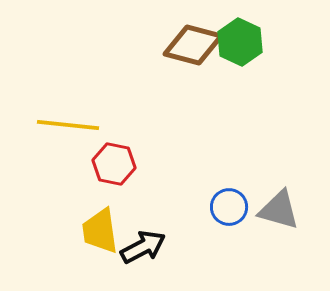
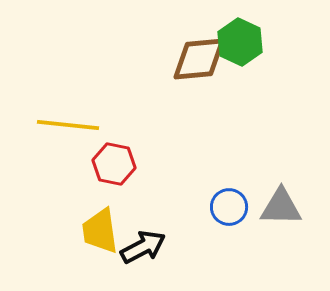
brown diamond: moved 6 px right, 14 px down; rotated 20 degrees counterclockwise
gray triangle: moved 2 px right, 3 px up; rotated 15 degrees counterclockwise
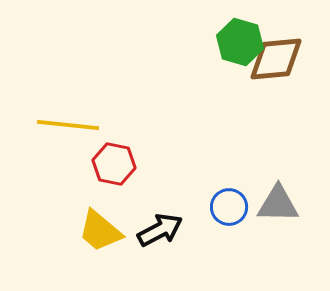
green hexagon: rotated 9 degrees counterclockwise
brown diamond: moved 77 px right
gray triangle: moved 3 px left, 3 px up
yellow trapezoid: rotated 42 degrees counterclockwise
black arrow: moved 17 px right, 17 px up
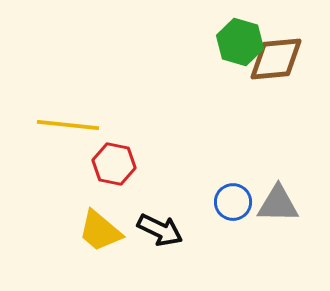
blue circle: moved 4 px right, 5 px up
black arrow: rotated 54 degrees clockwise
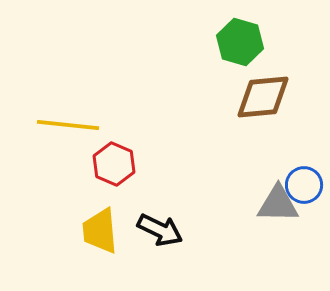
brown diamond: moved 13 px left, 38 px down
red hexagon: rotated 12 degrees clockwise
blue circle: moved 71 px right, 17 px up
yellow trapezoid: rotated 45 degrees clockwise
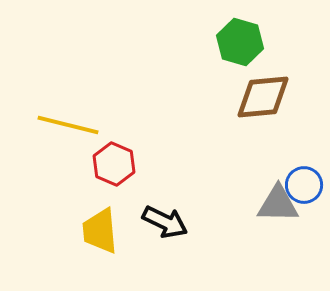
yellow line: rotated 8 degrees clockwise
black arrow: moved 5 px right, 8 px up
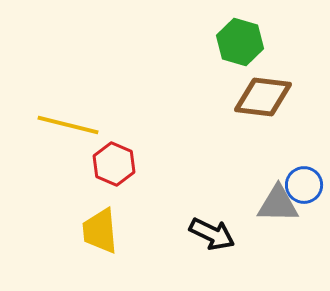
brown diamond: rotated 12 degrees clockwise
black arrow: moved 47 px right, 12 px down
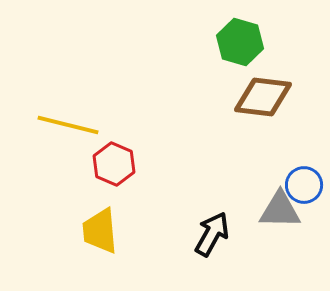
gray triangle: moved 2 px right, 6 px down
black arrow: rotated 87 degrees counterclockwise
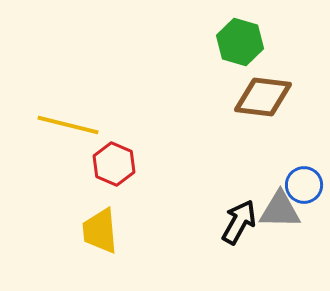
black arrow: moved 27 px right, 12 px up
